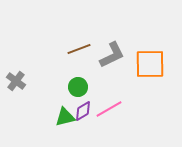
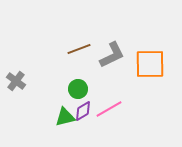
green circle: moved 2 px down
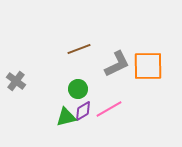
gray L-shape: moved 5 px right, 9 px down
orange square: moved 2 px left, 2 px down
green triangle: moved 1 px right
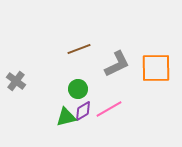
orange square: moved 8 px right, 2 px down
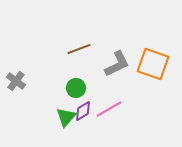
orange square: moved 3 px left, 4 px up; rotated 20 degrees clockwise
green circle: moved 2 px left, 1 px up
green triangle: rotated 35 degrees counterclockwise
